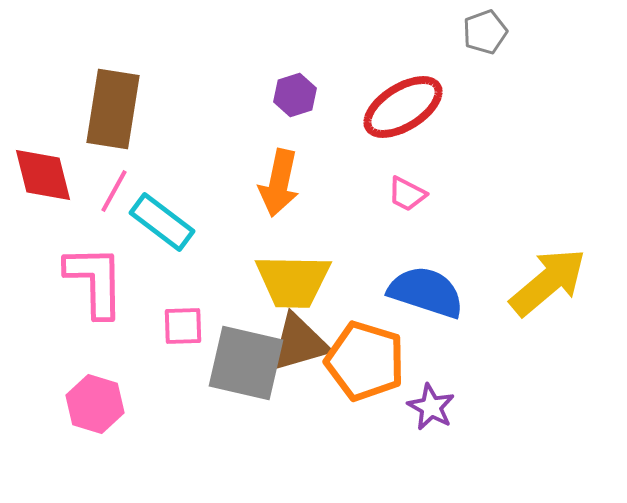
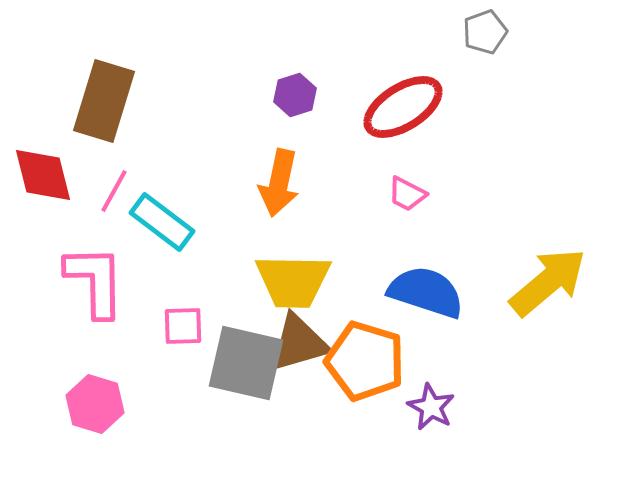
brown rectangle: moved 9 px left, 8 px up; rotated 8 degrees clockwise
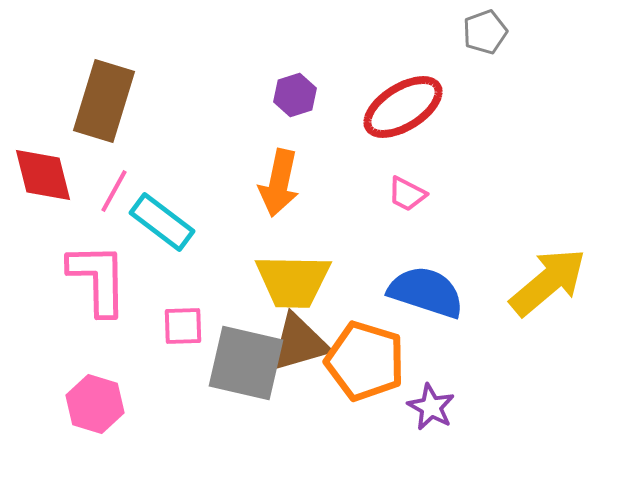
pink L-shape: moved 3 px right, 2 px up
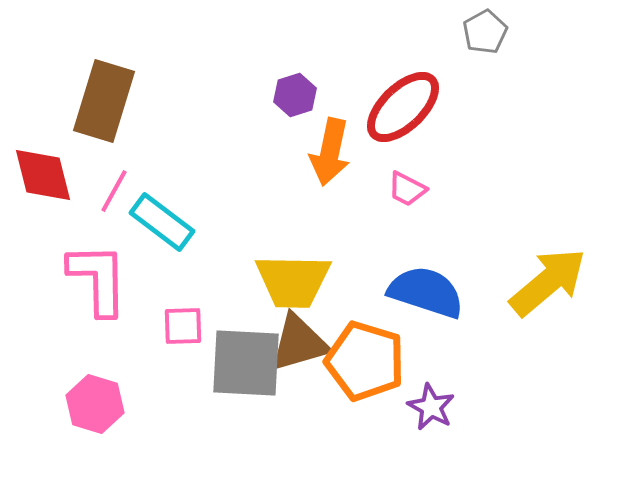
gray pentagon: rotated 9 degrees counterclockwise
red ellipse: rotated 12 degrees counterclockwise
orange arrow: moved 51 px right, 31 px up
pink trapezoid: moved 5 px up
gray square: rotated 10 degrees counterclockwise
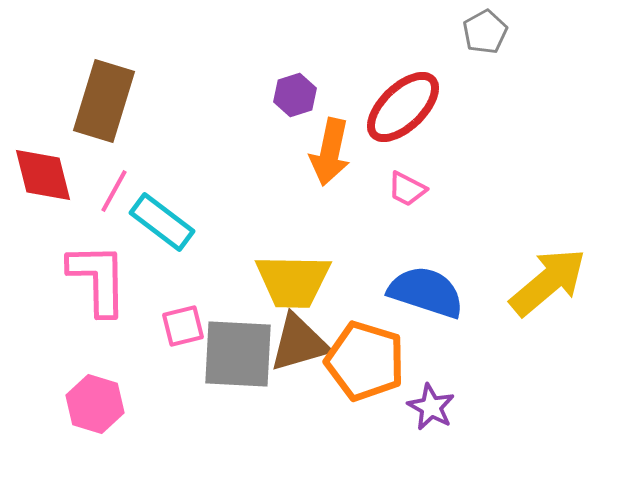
pink square: rotated 12 degrees counterclockwise
gray square: moved 8 px left, 9 px up
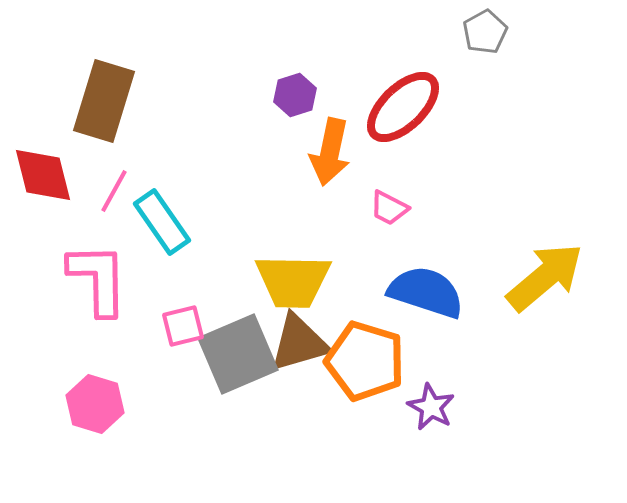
pink trapezoid: moved 18 px left, 19 px down
cyan rectangle: rotated 18 degrees clockwise
yellow arrow: moved 3 px left, 5 px up
gray square: rotated 26 degrees counterclockwise
